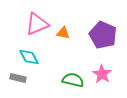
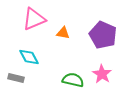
pink triangle: moved 3 px left, 5 px up
gray rectangle: moved 2 px left
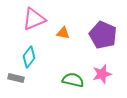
cyan diamond: rotated 65 degrees clockwise
pink star: rotated 24 degrees clockwise
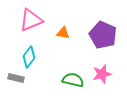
pink triangle: moved 3 px left, 1 px down
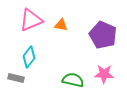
orange triangle: moved 2 px left, 8 px up
pink star: moved 2 px right; rotated 18 degrees clockwise
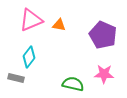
orange triangle: moved 2 px left
green semicircle: moved 4 px down
